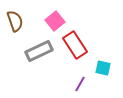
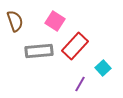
pink square: rotated 18 degrees counterclockwise
red rectangle: moved 1 px down; rotated 76 degrees clockwise
gray rectangle: rotated 20 degrees clockwise
cyan square: rotated 35 degrees clockwise
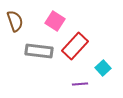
gray rectangle: rotated 12 degrees clockwise
purple line: rotated 56 degrees clockwise
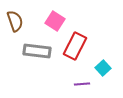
red rectangle: rotated 16 degrees counterclockwise
gray rectangle: moved 2 px left
purple line: moved 2 px right
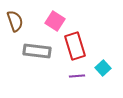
red rectangle: rotated 44 degrees counterclockwise
purple line: moved 5 px left, 8 px up
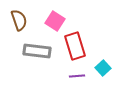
brown semicircle: moved 4 px right, 1 px up
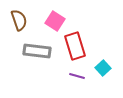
purple line: rotated 21 degrees clockwise
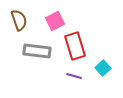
pink square: rotated 30 degrees clockwise
purple line: moved 3 px left
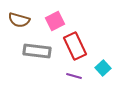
brown semicircle: rotated 125 degrees clockwise
red rectangle: rotated 8 degrees counterclockwise
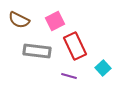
brown semicircle: rotated 10 degrees clockwise
purple line: moved 5 px left
